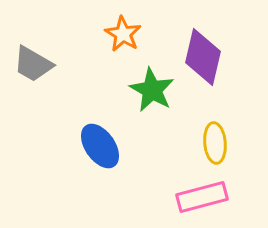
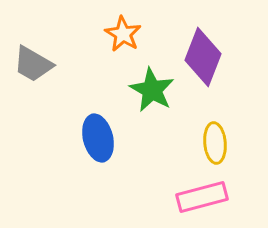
purple diamond: rotated 8 degrees clockwise
blue ellipse: moved 2 px left, 8 px up; rotated 21 degrees clockwise
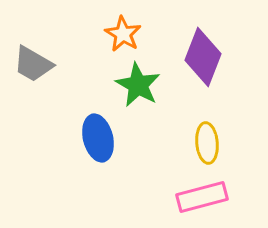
green star: moved 14 px left, 5 px up
yellow ellipse: moved 8 px left
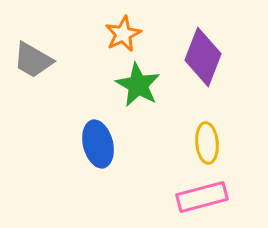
orange star: rotated 15 degrees clockwise
gray trapezoid: moved 4 px up
blue ellipse: moved 6 px down
